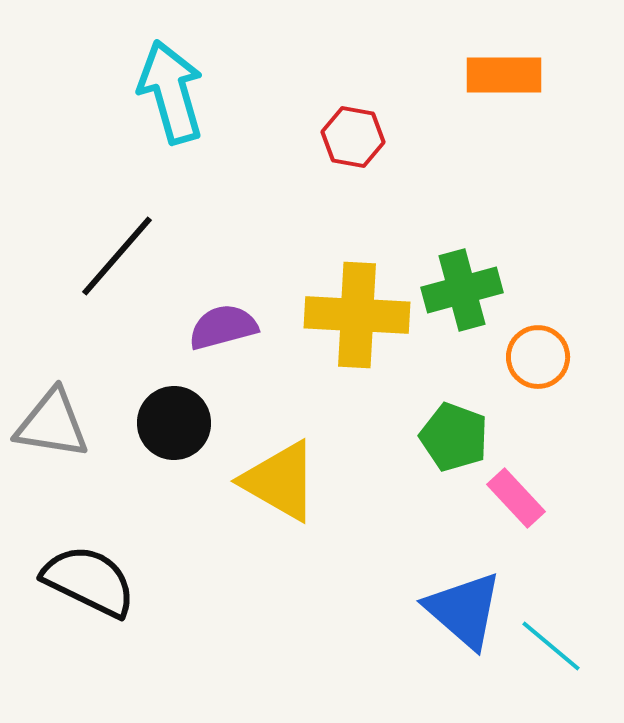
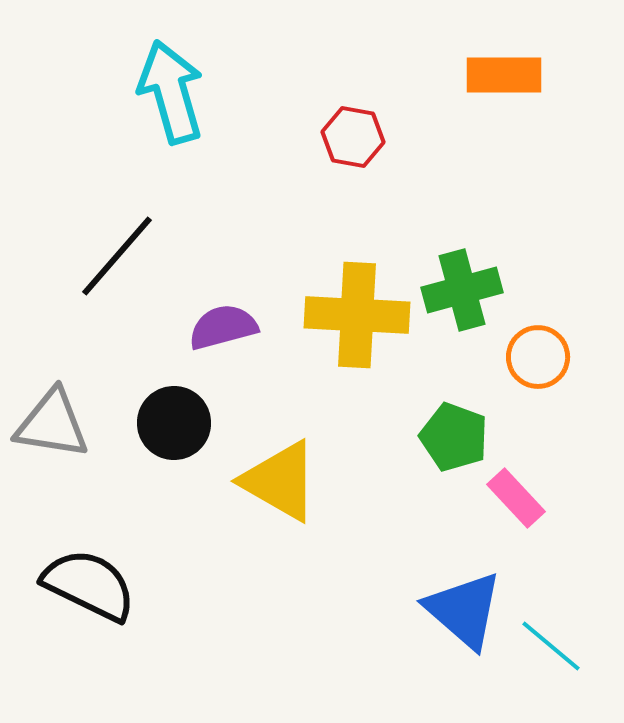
black semicircle: moved 4 px down
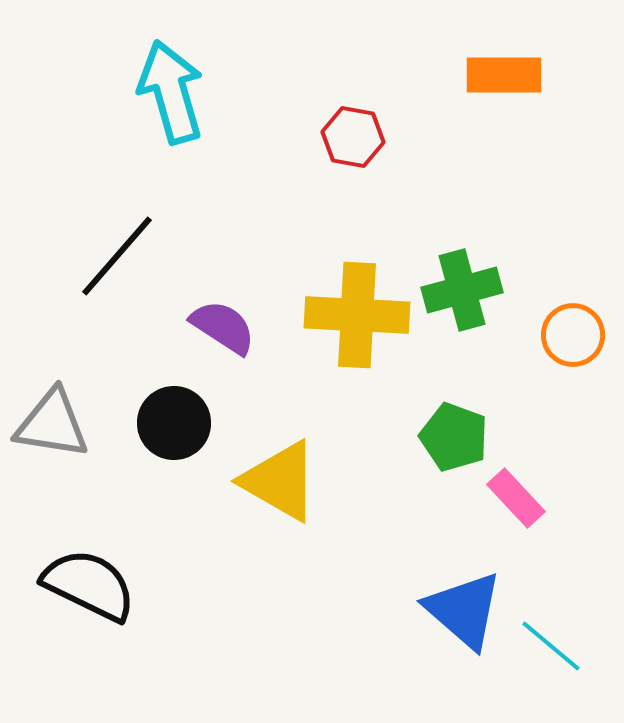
purple semicircle: rotated 48 degrees clockwise
orange circle: moved 35 px right, 22 px up
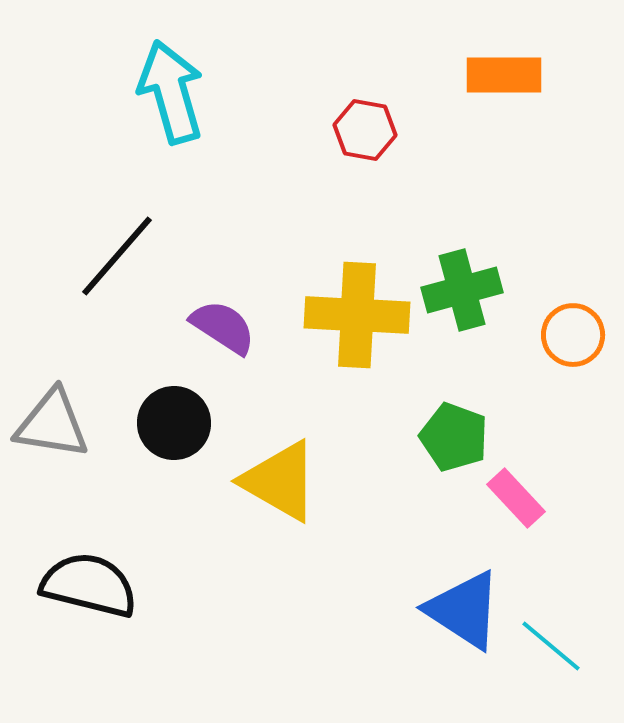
red hexagon: moved 12 px right, 7 px up
black semicircle: rotated 12 degrees counterclockwise
blue triangle: rotated 8 degrees counterclockwise
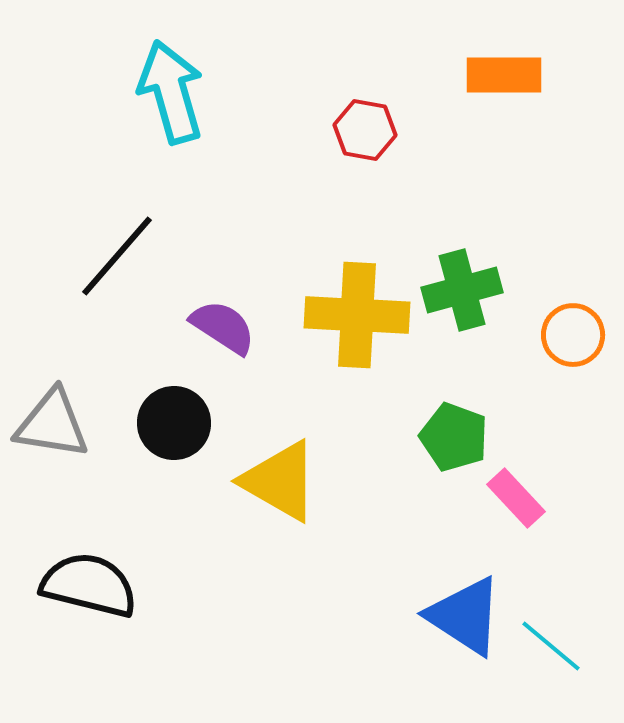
blue triangle: moved 1 px right, 6 px down
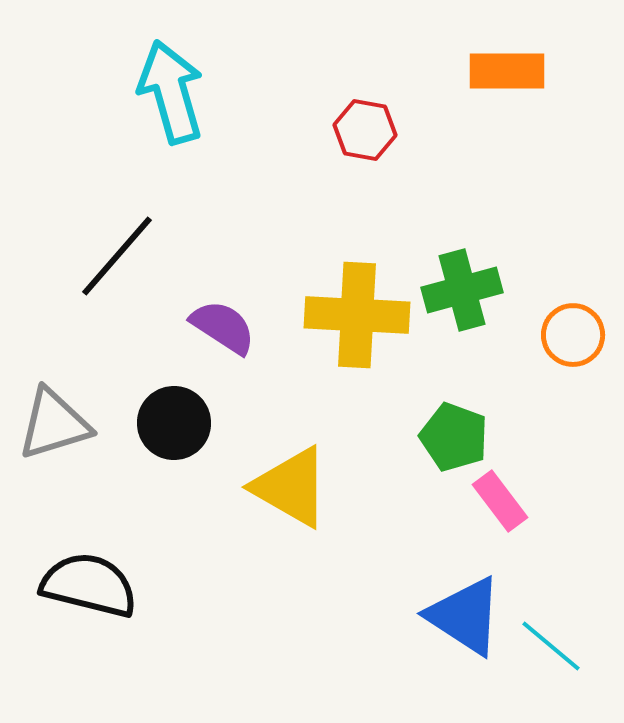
orange rectangle: moved 3 px right, 4 px up
gray triangle: moved 2 px right; rotated 26 degrees counterclockwise
yellow triangle: moved 11 px right, 6 px down
pink rectangle: moved 16 px left, 3 px down; rotated 6 degrees clockwise
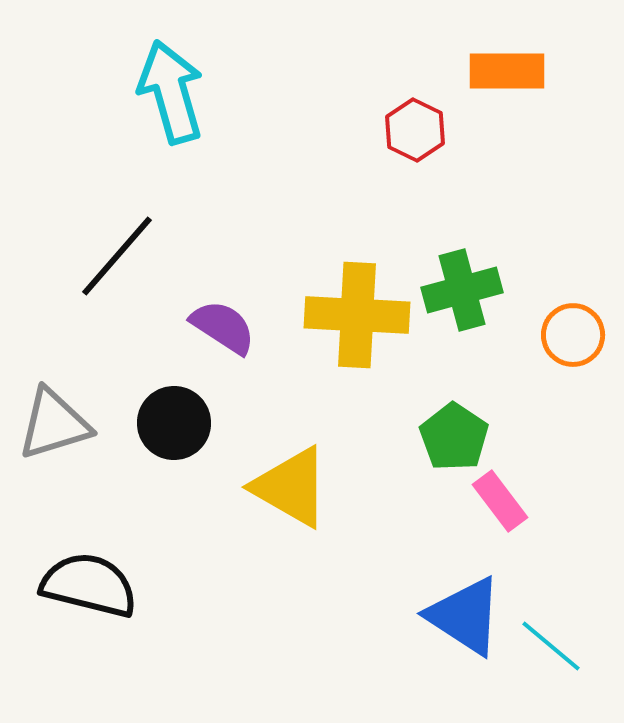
red hexagon: moved 50 px right; rotated 16 degrees clockwise
green pentagon: rotated 14 degrees clockwise
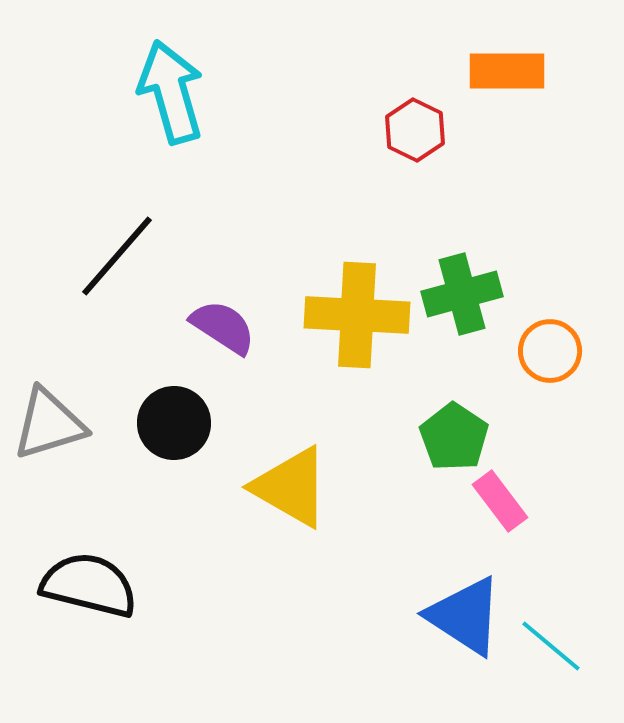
green cross: moved 4 px down
orange circle: moved 23 px left, 16 px down
gray triangle: moved 5 px left
